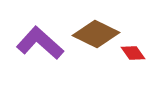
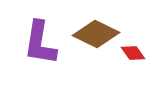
purple L-shape: rotated 123 degrees counterclockwise
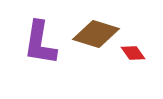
brown diamond: rotated 9 degrees counterclockwise
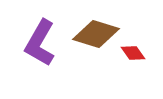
purple L-shape: rotated 21 degrees clockwise
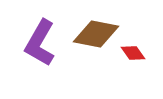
brown diamond: rotated 6 degrees counterclockwise
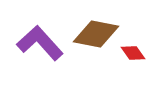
purple L-shape: rotated 108 degrees clockwise
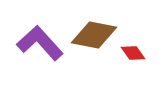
brown diamond: moved 2 px left, 1 px down
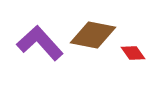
brown diamond: moved 1 px left
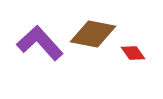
brown diamond: moved 1 px up
